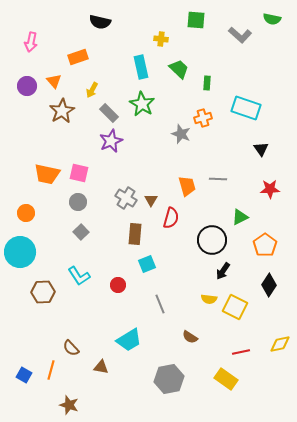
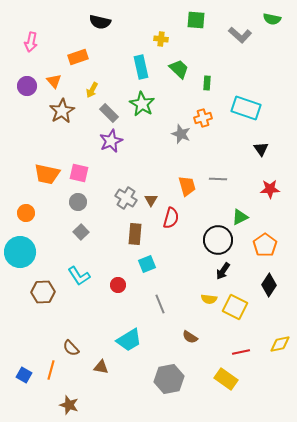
black circle at (212, 240): moved 6 px right
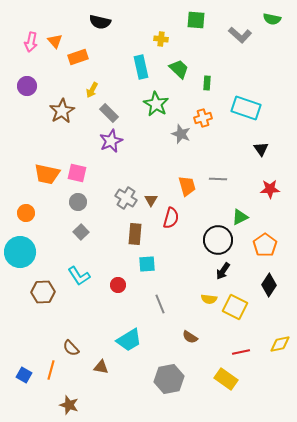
orange triangle at (54, 81): moved 1 px right, 40 px up
green star at (142, 104): moved 14 px right
pink square at (79, 173): moved 2 px left
cyan square at (147, 264): rotated 18 degrees clockwise
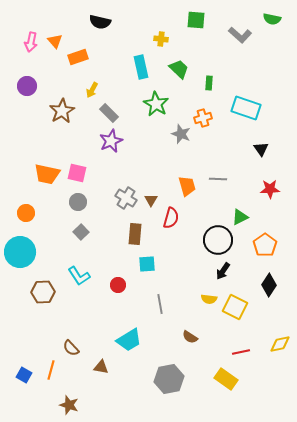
green rectangle at (207, 83): moved 2 px right
gray line at (160, 304): rotated 12 degrees clockwise
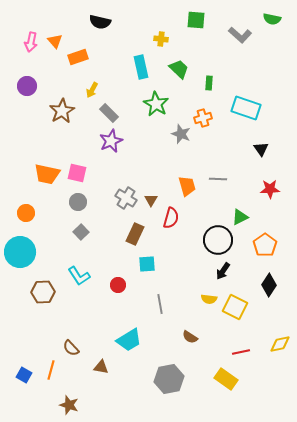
brown rectangle at (135, 234): rotated 20 degrees clockwise
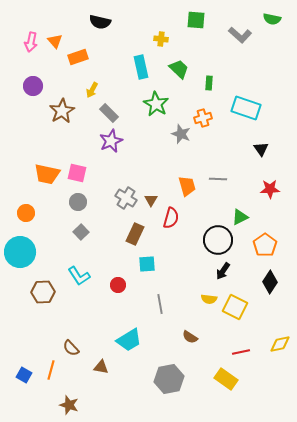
purple circle at (27, 86): moved 6 px right
black diamond at (269, 285): moved 1 px right, 3 px up
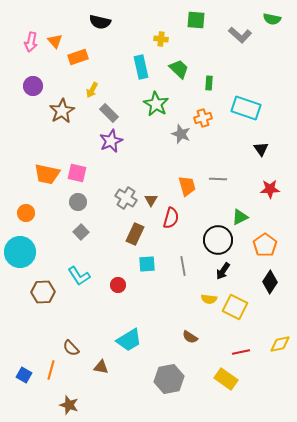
gray line at (160, 304): moved 23 px right, 38 px up
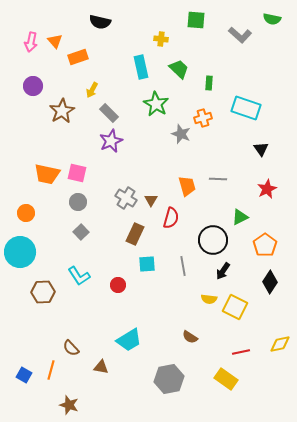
red star at (270, 189): moved 3 px left; rotated 24 degrees counterclockwise
black circle at (218, 240): moved 5 px left
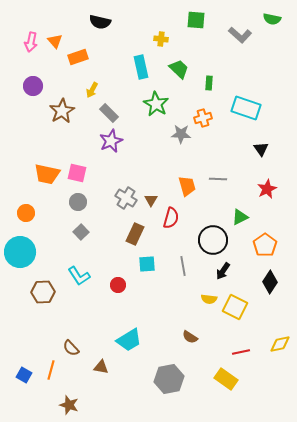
gray star at (181, 134): rotated 18 degrees counterclockwise
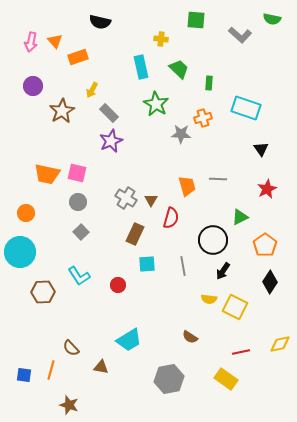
blue square at (24, 375): rotated 21 degrees counterclockwise
